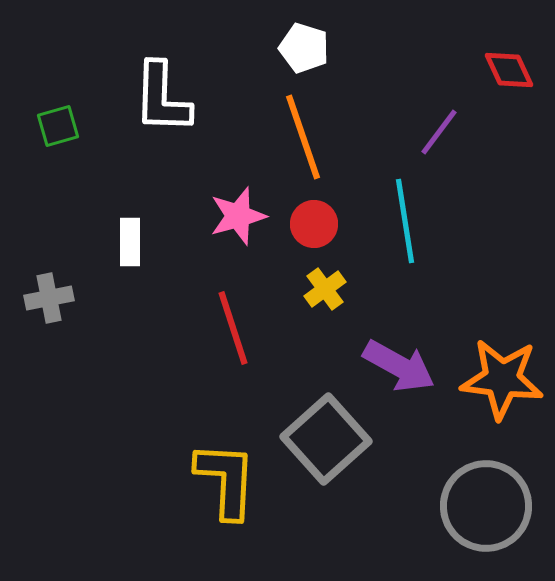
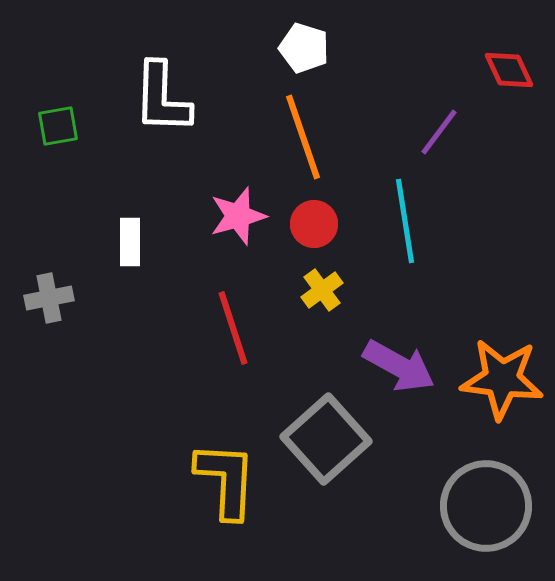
green square: rotated 6 degrees clockwise
yellow cross: moved 3 px left, 1 px down
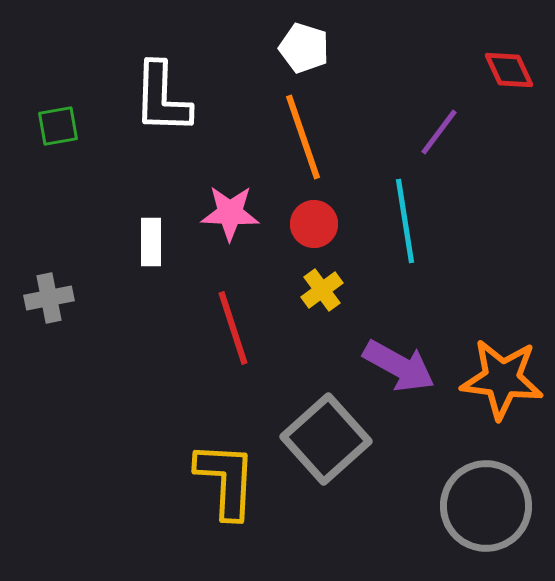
pink star: moved 8 px left, 3 px up; rotated 18 degrees clockwise
white rectangle: moved 21 px right
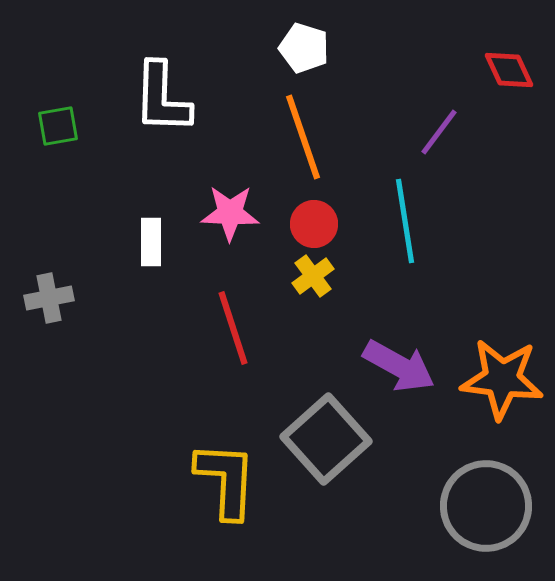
yellow cross: moved 9 px left, 14 px up
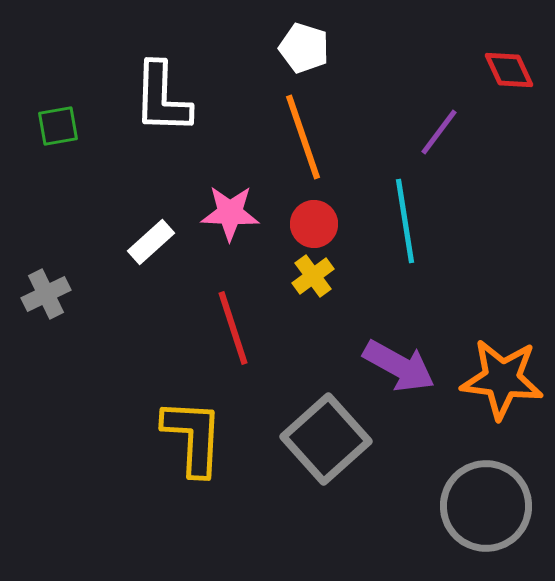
white rectangle: rotated 48 degrees clockwise
gray cross: moved 3 px left, 4 px up; rotated 15 degrees counterclockwise
yellow L-shape: moved 33 px left, 43 px up
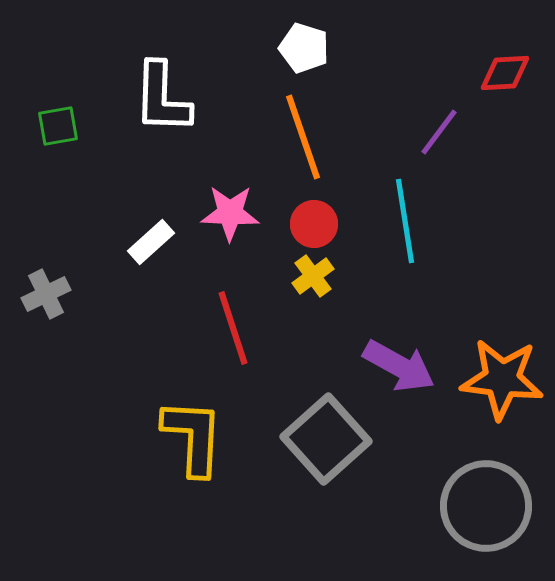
red diamond: moved 4 px left, 3 px down; rotated 68 degrees counterclockwise
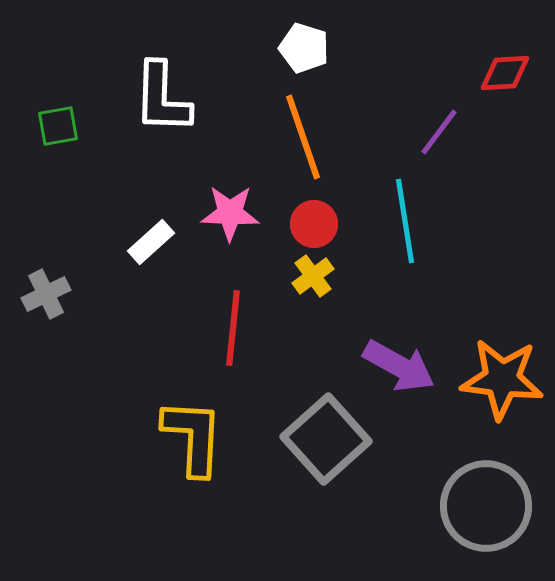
red line: rotated 24 degrees clockwise
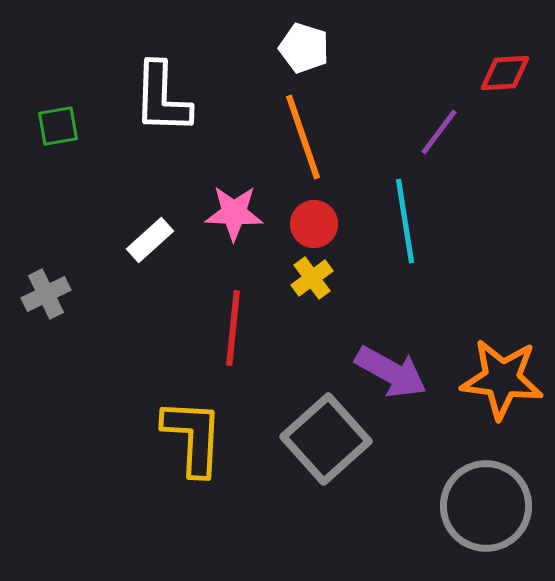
pink star: moved 4 px right
white rectangle: moved 1 px left, 2 px up
yellow cross: moved 1 px left, 2 px down
purple arrow: moved 8 px left, 6 px down
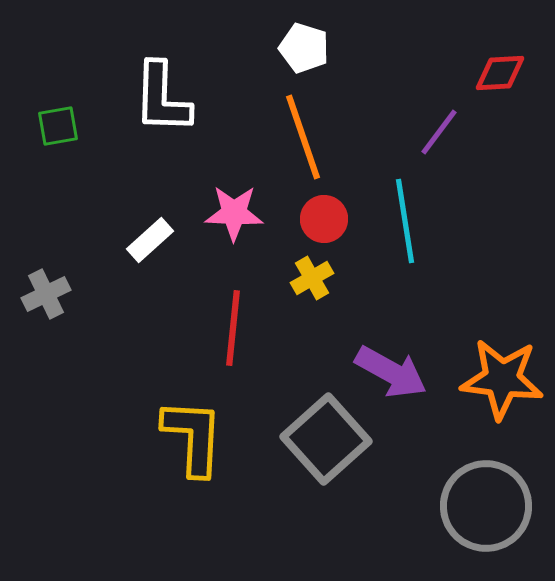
red diamond: moved 5 px left
red circle: moved 10 px right, 5 px up
yellow cross: rotated 6 degrees clockwise
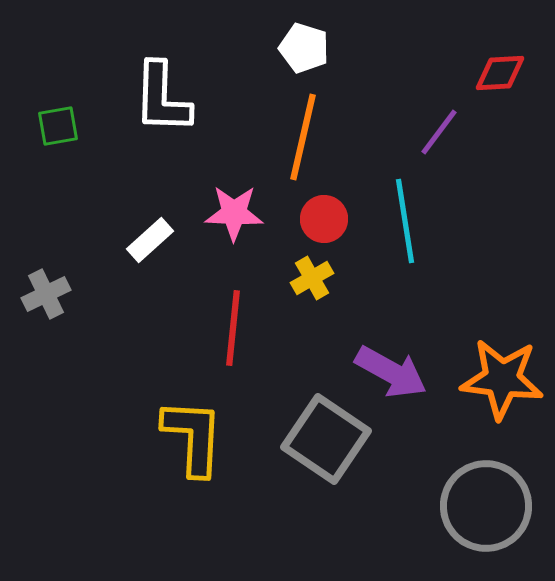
orange line: rotated 32 degrees clockwise
gray square: rotated 14 degrees counterclockwise
